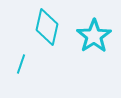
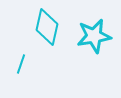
cyan star: rotated 24 degrees clockwise
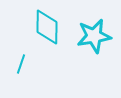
cyan diamond: rotated 12 degrees counterclockwise
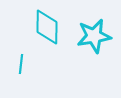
cyan line: rotated 12 degrees counterclockwise
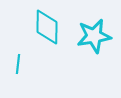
cyan line: moved 3 px left
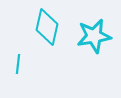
cyan diamond: rotated 12 degrees clockwise
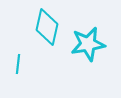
cyan star: moved 6 px left, 8 px down
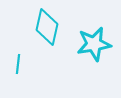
cyan star: moved 6 px right
